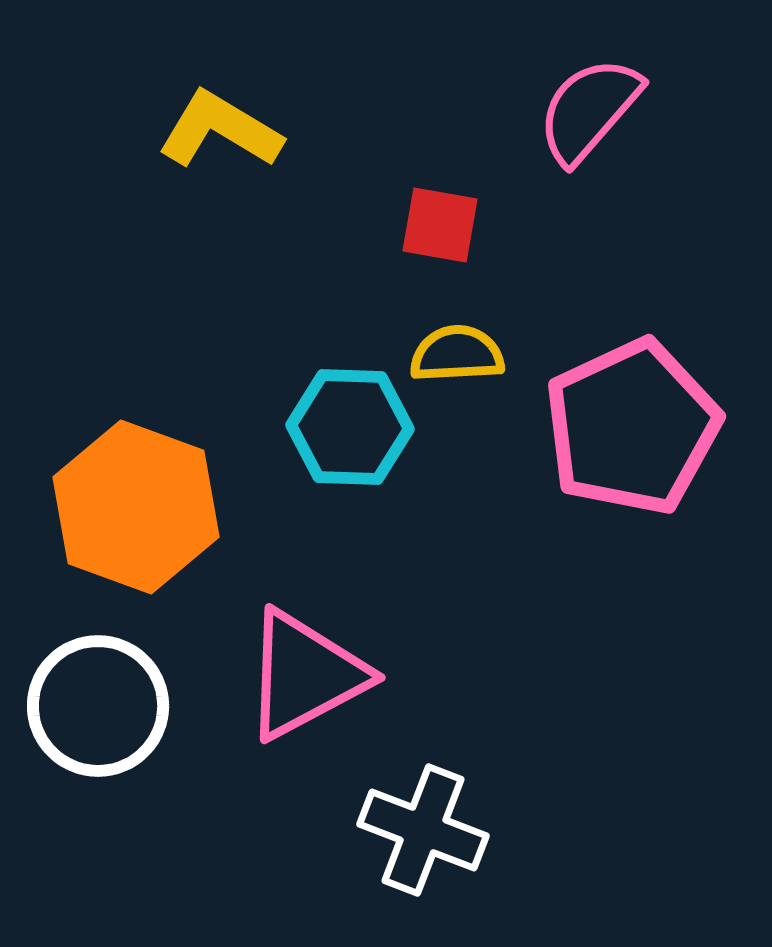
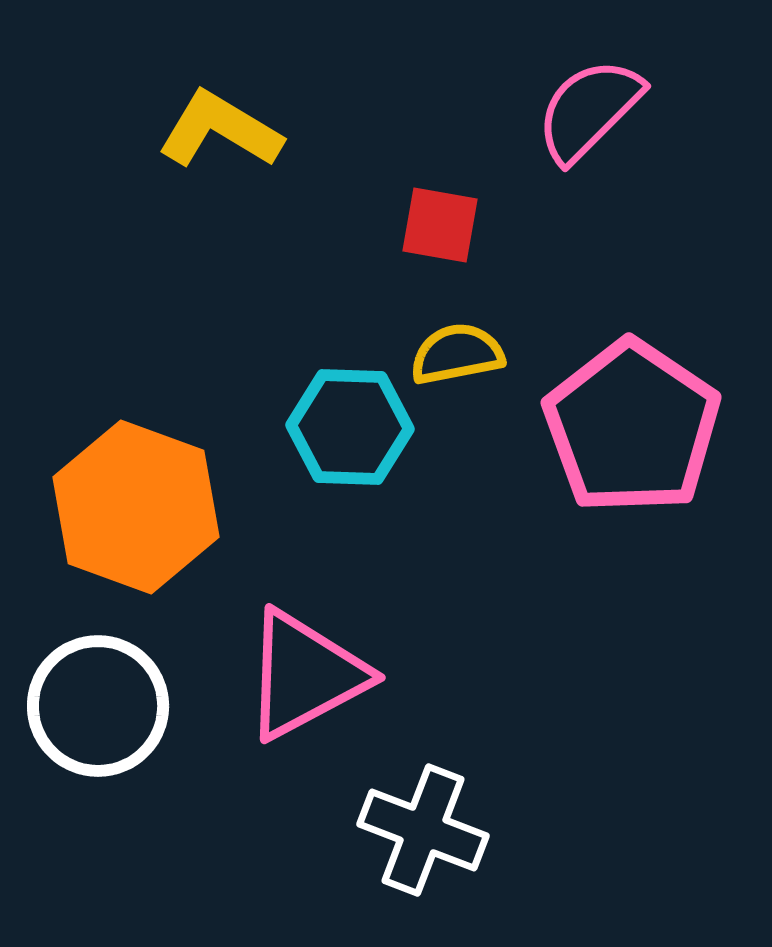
pink semicircle: rotated 4 degrees clockwise
yellow semicircle: rotated 8 degrees counterclockwise
pink pentagon: rotated 13 degrees counterclockwise
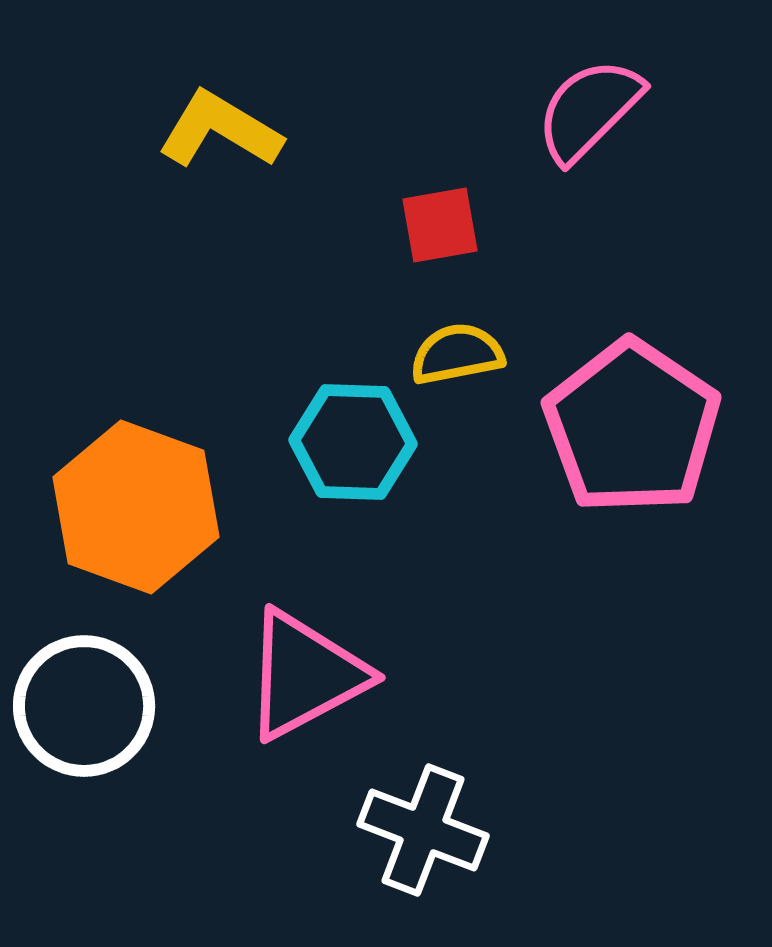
red square: rotated 20 degrees counterclockwise
cyan hexagon: moved 3 px right, 15 px down
white circle: moved 14 px left
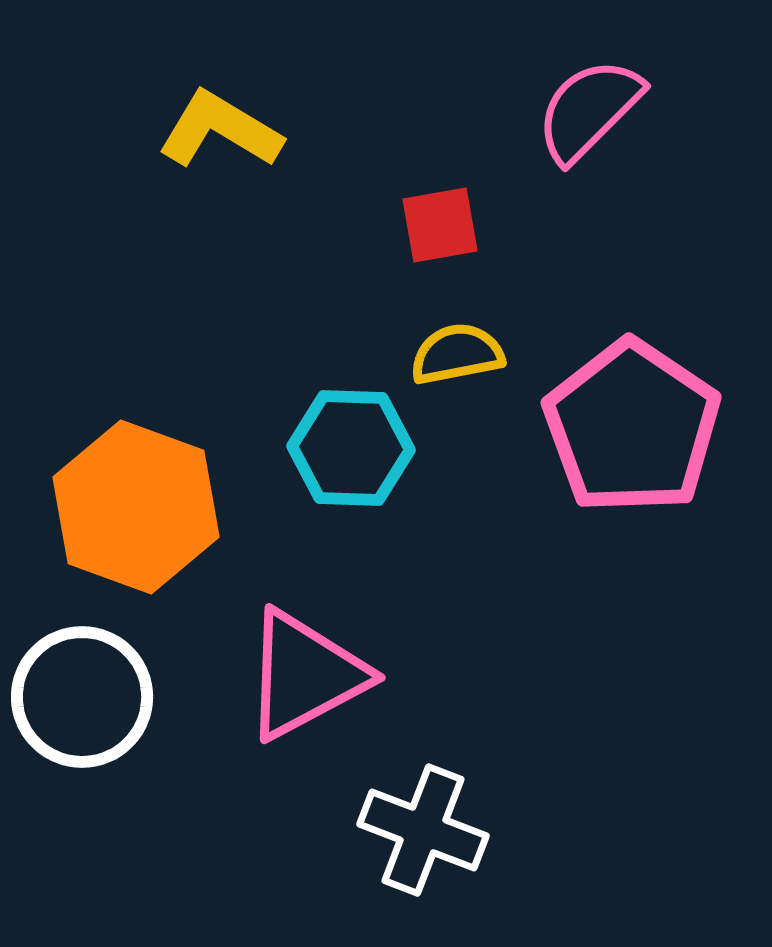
cyan hexagon: moved 2 px left, 6 px down
white circle: moved 2 px left, 9 px up
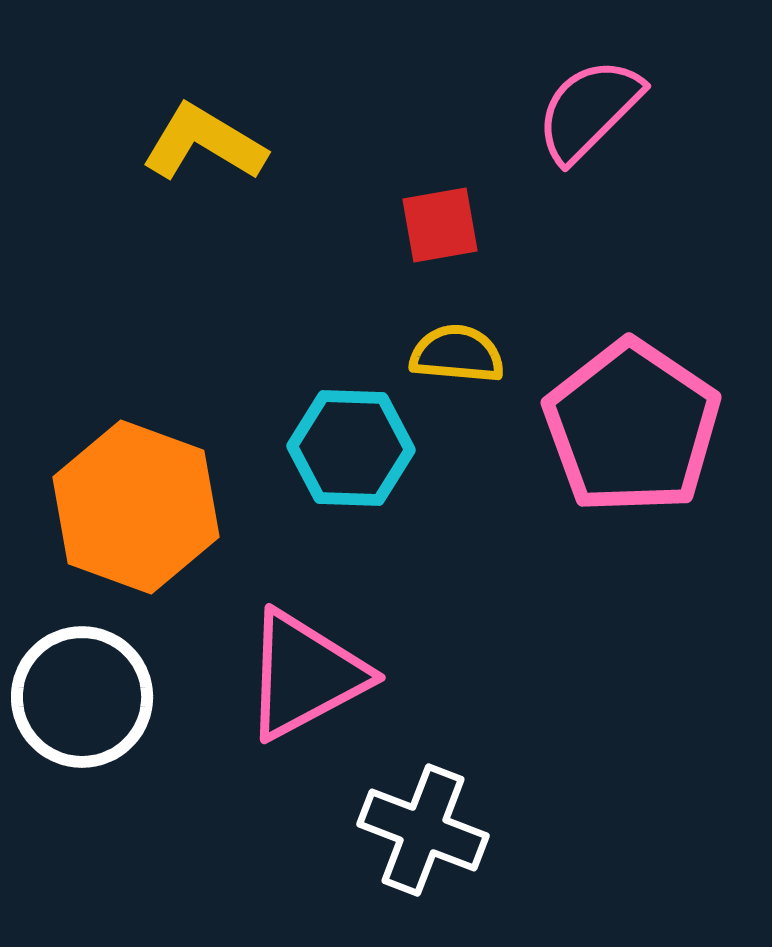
yellow L-shape: moved 16 px left, 13 px down
yellow semicircle: rotated 16 degrees clockwise
